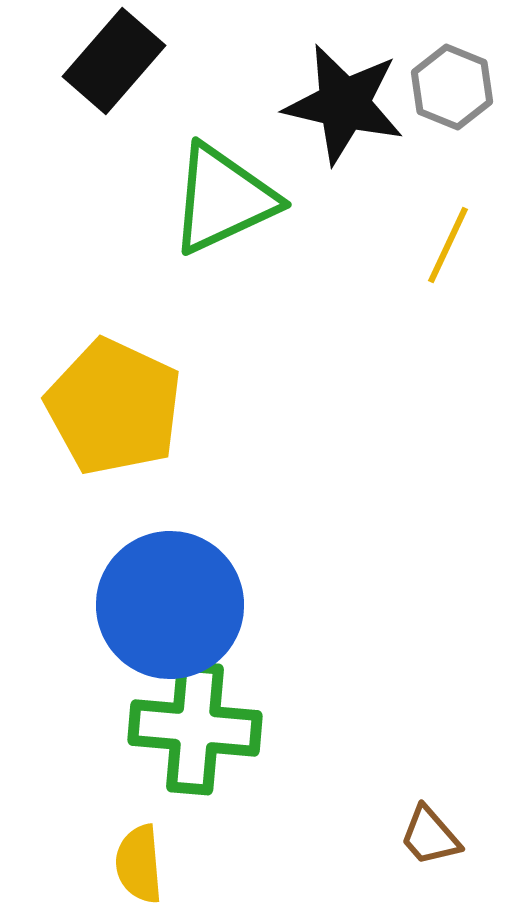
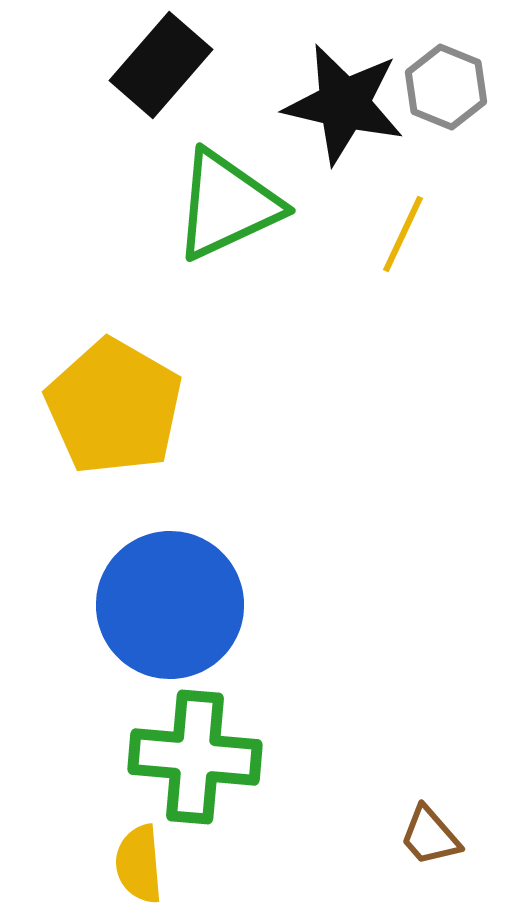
black rectangle: moved 47 px right, 4 px down
gray hexagon: moved 6 px left
green triangle: moved 4 px right, 6 px down
yellow line: moved 45 px left, 11 px up
yellow pentagon: rotated 5 degrees clockwise
green cross: moved 29 px down
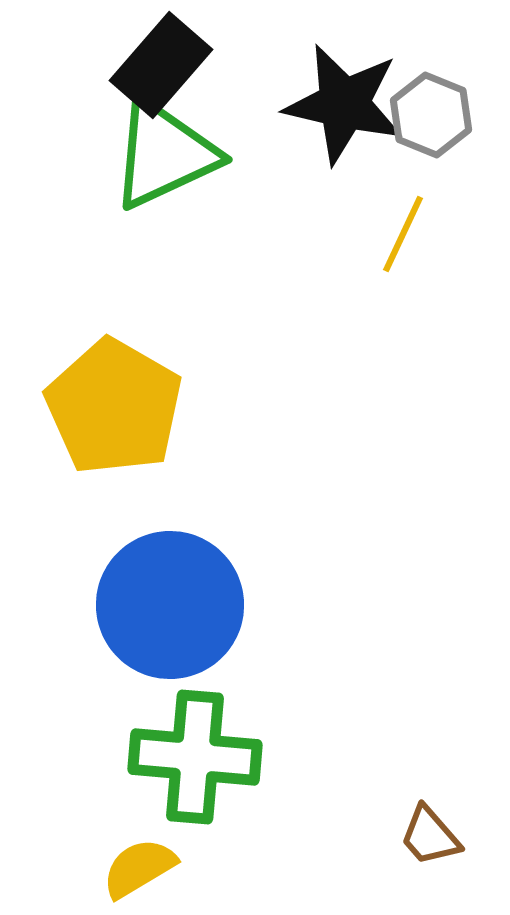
gray hexagon: moved 15 px left, 28 px down
green triangle: moved 63 px left, 51 px up
yellow semicircle: moved 4 px down; rotated 64 degrees clockwise
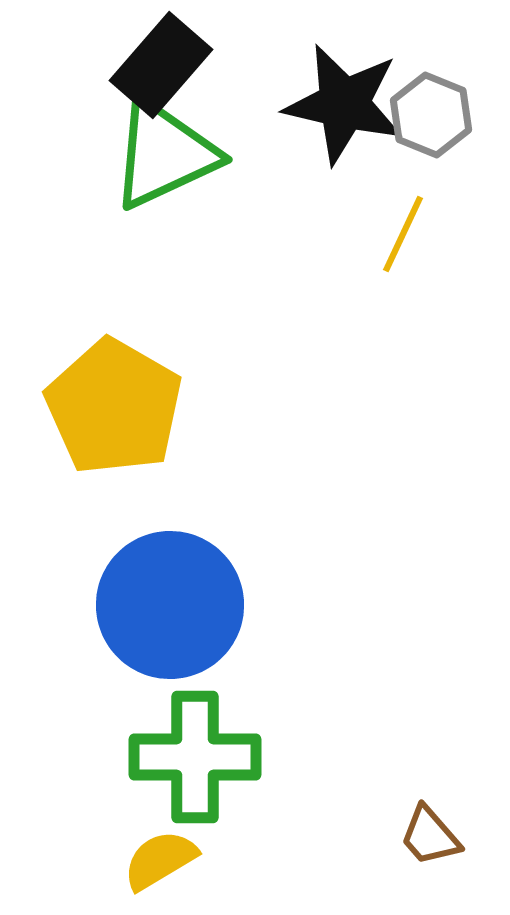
green cross: rotated 5 degrees counterclockwise
yellow semicircle: moved 21 px right, 8 px up
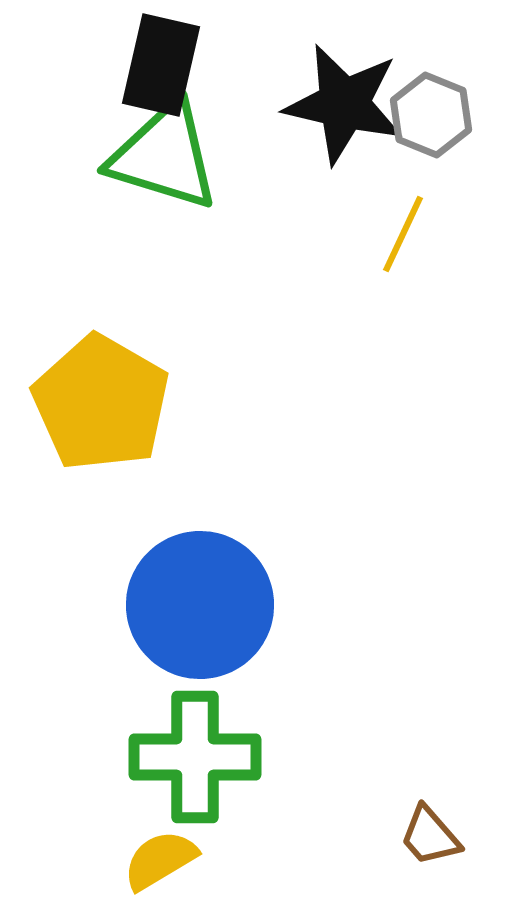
black rectangle: rotated 28 degrees counterclockwise
green triangle: moved 2 px down; rotated 42 degrees clockwise
yellow pentagon: moved 13 px left, 4 px up
blue circle: moved 30 px right
